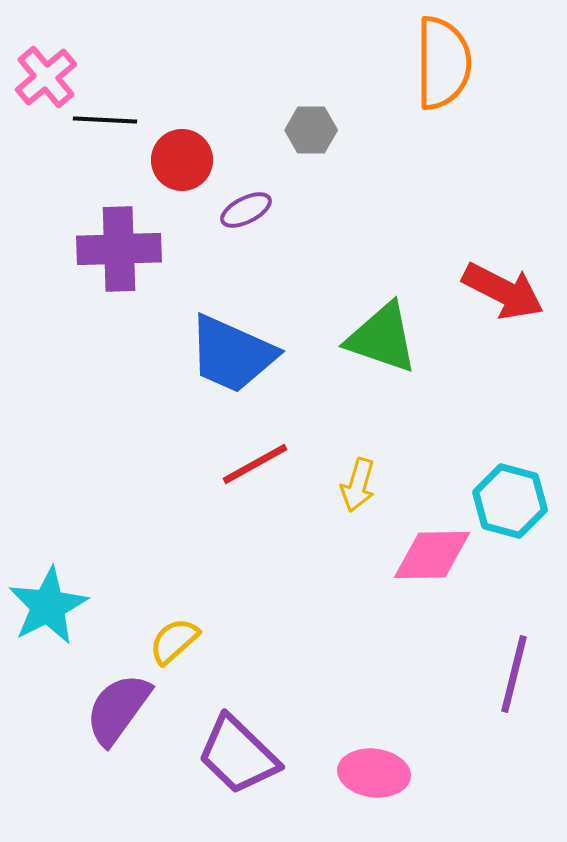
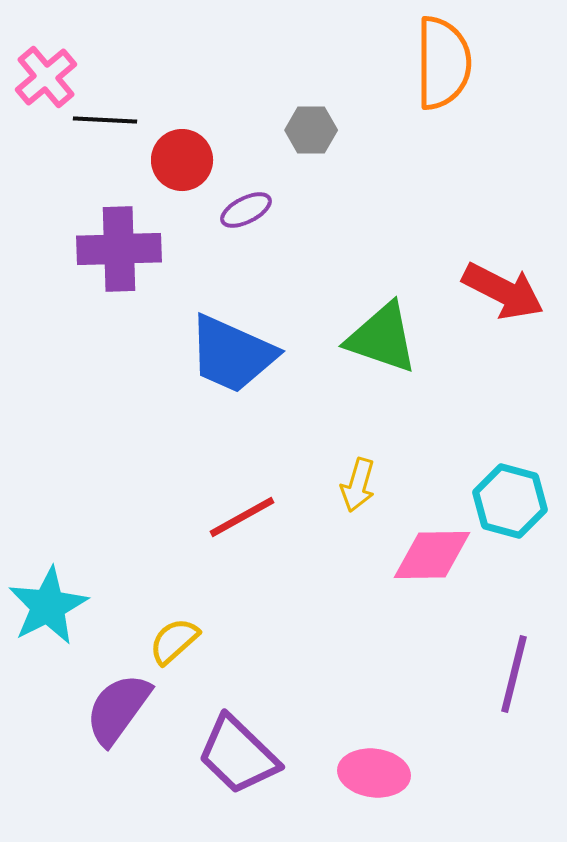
red line: moved 13 px left, 53 px down
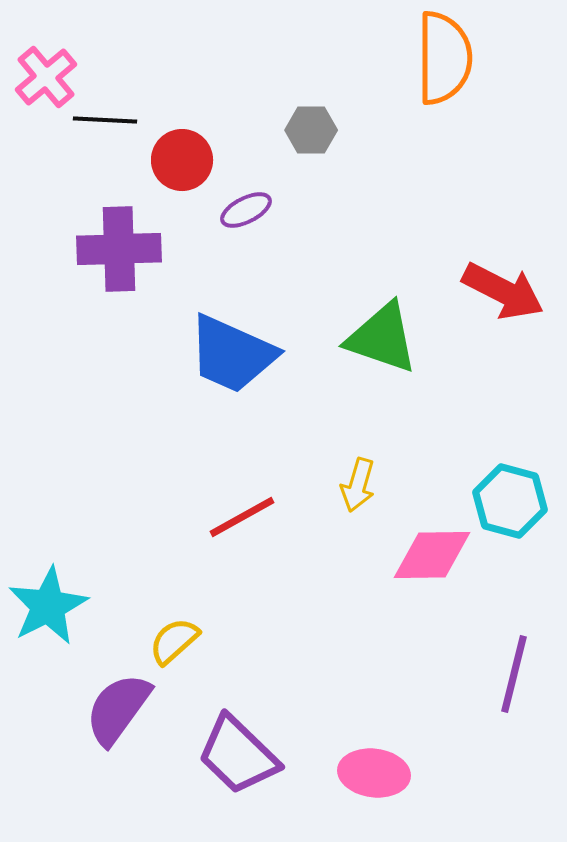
orange semicircle: moved 1 px right, 5 px up
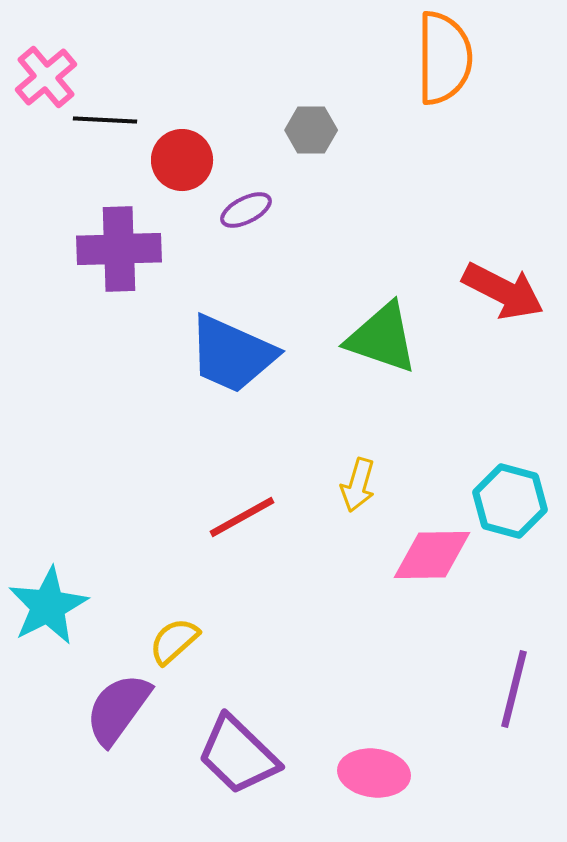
purple line: moved 15 px down
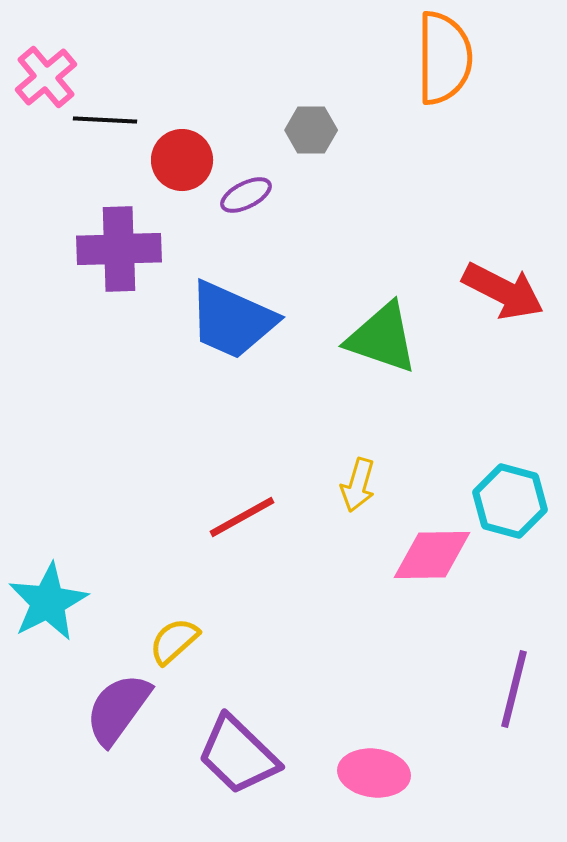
purple ellipse: moved 15 px up
blue trapezoid: moved 34 px up
cyan star: moved 4 px up
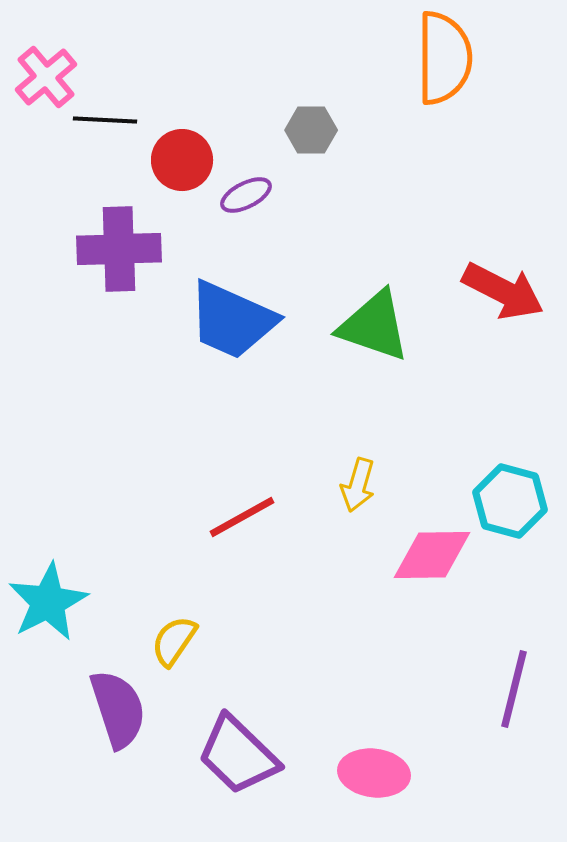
green triangle: moved 8 px left, 12 px up
yellow semicircle: rotated 14 degrees counterclockwise
purple semicircle: rotated 126 degrees clockwise
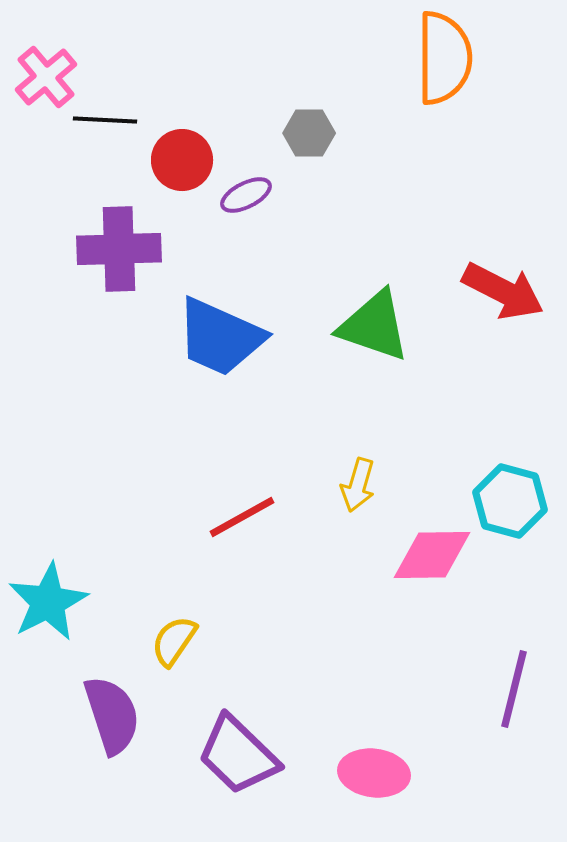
gray hexagon: moved 2 px left, 3 px down
blue trapezoid: moved 12 px left, 17 px down
purple semicircle: moved 6 px left, 6 px down
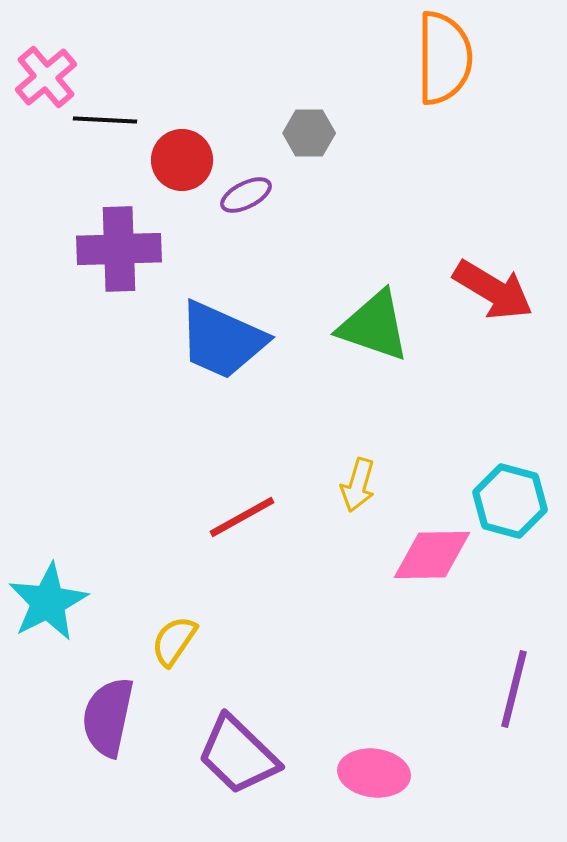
red arrow: moved 10 px left, 1 px up; rotated 4 degrees clockwise
blue trapezoid: moved 2 px right, 3 px down
purple semicircle: moved 4 px left, 2 px down; rotated 150 degrees counterclockwise
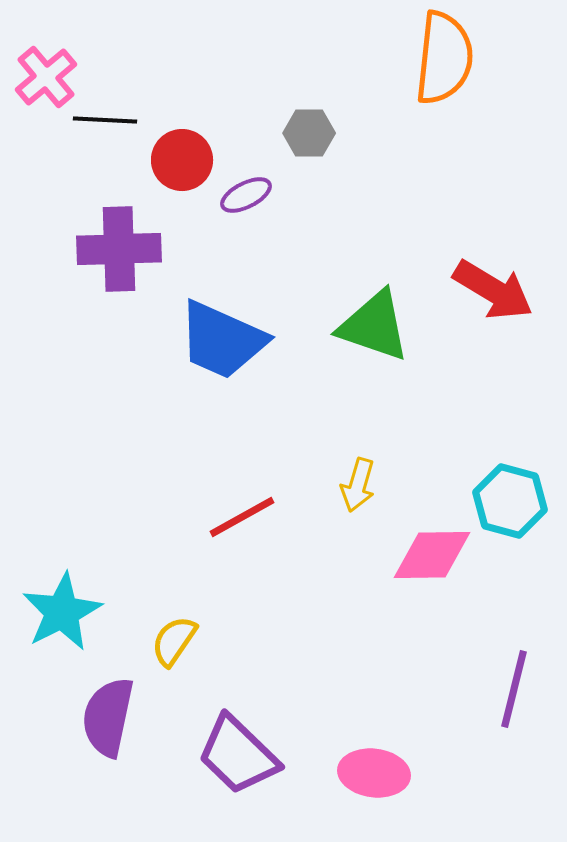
orange semicircle: rotated 6 degrees clockwise
cyan star: moved 14 px right, 10 px down
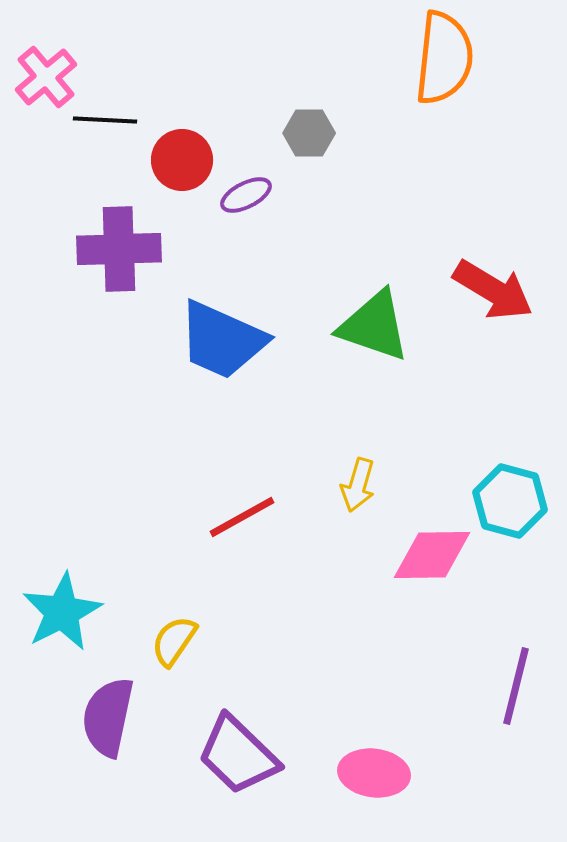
purple line: moved 2 px right, 3 px up
